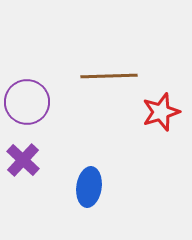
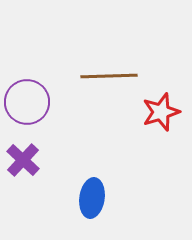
blue ellipse: moved 3 px right, 11 px down
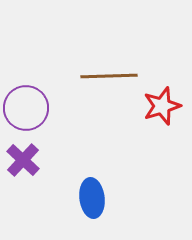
purple circle: moved 1 px left, 6 px down
red star: moved 1 px right, 6 px up
blue ellipse: rotated 15 degrees counterclockwise
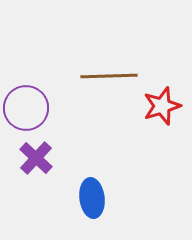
purple cross: moved 13 px right, 2 px up
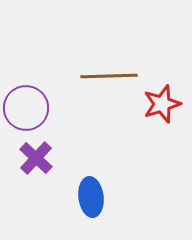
red star: moved 2 px up
blue ellipse: moved 1 px left, 1 px up
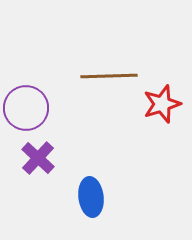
purple cross: moved 2 px right
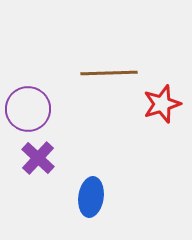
brown line: moved 3 px up
purple circle: moved 2 px right, 1 px down
blue ellipse: rotated 15 degrees clockwise
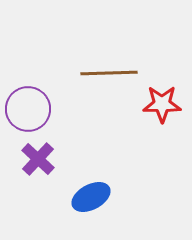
red star: rotated 18 degrees clockwise
purple cross: moved 1 px down
blue ellipse: rotated 54 degrees clockwise
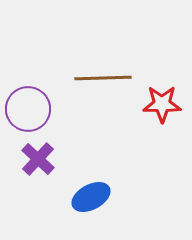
brown line: moved 6 px left, 5 px down
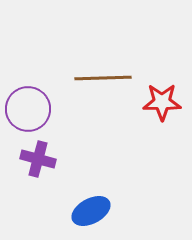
red star: moved 2 px up
purple cross: rotated 28 degrees counterclockwise
blue ellipse: moved 14 px down
